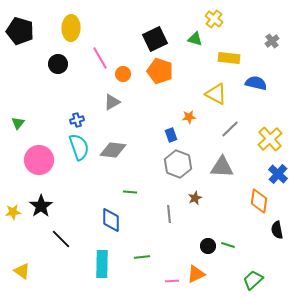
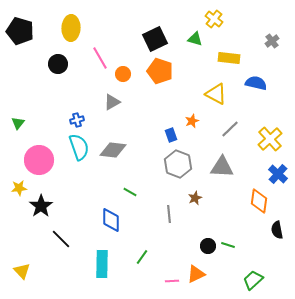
orange star at (189, 117): moved 3 px right, 4 px down; rotated 16 degrees counterclockwise
green line at (130, 192): rotated 24 degrees clockwise
yellow star at (13, 212): moved 6 px right, 24 px up
green line at (142, 257): rotated 49 degrees counterclockwise
yellow triangle at (22, 271): rotated 12 degrees clockwise
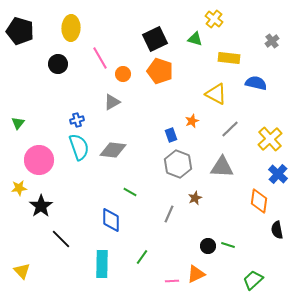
gray line at (169, 214): rotated 30 degrees clockwise
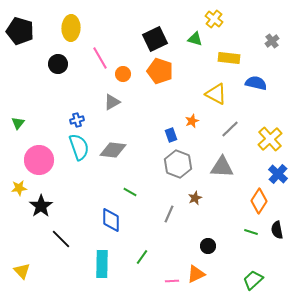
orange diamond at (259, 201): rotated 25 degrees clockwise
green line at (228, 245): moved 23 px right, 13 px up
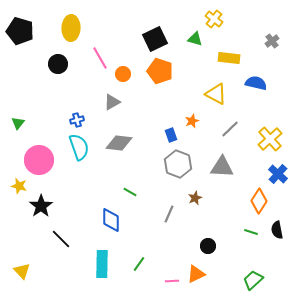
gray diamond at (113, 150): moved 6 px right, 7 px up
yellow star at (19, 188): moved 2 px up; rotated 21 degrees clockwise
green line at (142, 257): moved 3 px left, 7 px down
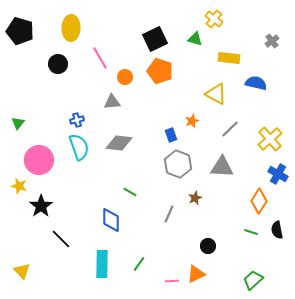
orange circle at (123, 74): moved 2 px right, 3 px down
gray triangle at (112, 102): rotated 24 degrees clockwise
blue cross at (278, 174): rotated 12 degrees counterclockwise
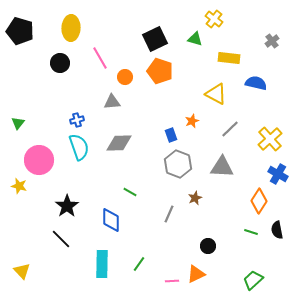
black circle at (58, 64): moved 2 px right, 1 px up
gray diamond at (119, 143): rotated 8 degrees counterclockwise
black star at (41, 206): moved 26 px right
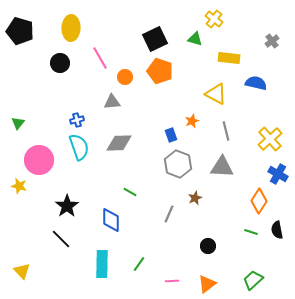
gray line at (230, 129): moved 4 px left, 2 px down; rotated 60 degrees counterclockwise
orange triangle at (196, 274): moved 11 px right, 10 px down; rotated 12 degrees counterclockwise
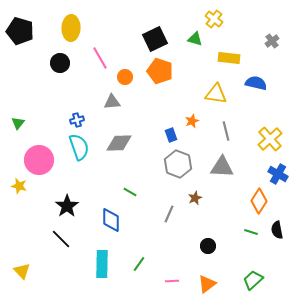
yellow triangle at (216, 94): rotated 20 degrees counterclockwise
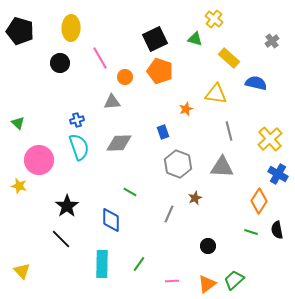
yellow rectangle at (229, 58): rotated 35 degrees clockwise
orange star at (192, 121): moved 6 px left, 12 px up
green triangle at (18, 123): rotated 24 degrees counterclockwise
gray line at (226, 131): moved 3 px right
blue rectangle at (171, 135): moved 8 px left, 3 px up
green trapezoid at (253, 280): moved 19 px left
